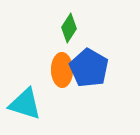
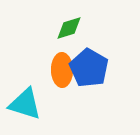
green diamond: rotated 40 degrees clockwise
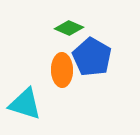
green diamond: rotated 40 degrees clockwise
blue pentagon: moved 3 px right, 11 px up
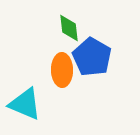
green diamond: rotated 60 degrees clockwise
cyan triangle: rotated 6 degrees clockwise
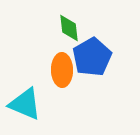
blue pentagon: rotated 12 degrees clockwise
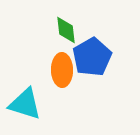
green diamond: moved 3 px left, 2 px down
cyan triangle: rotated 6 degrees counterclockwise
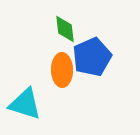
green diamond: moved 1 px left, 1 px up
blue pentagon: rotated 6 degrees clockwise
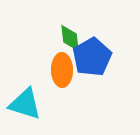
green diamond: moved 5 px right, 9 px down
blue pentagon: rotated 6 degrees counterclockwise
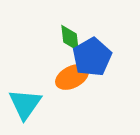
orange ellipse: moved 10 px right, 7 px down; rotated 64 degrees clockwise
cyan triangle: rotated 48 degrees clockwise
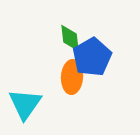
orange ellipse: rotated 60 degrees counterclockwise
